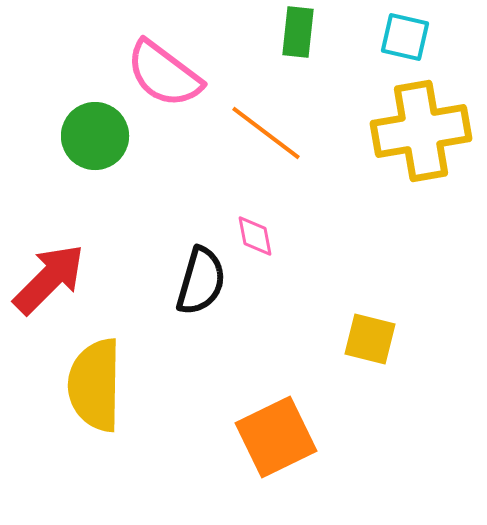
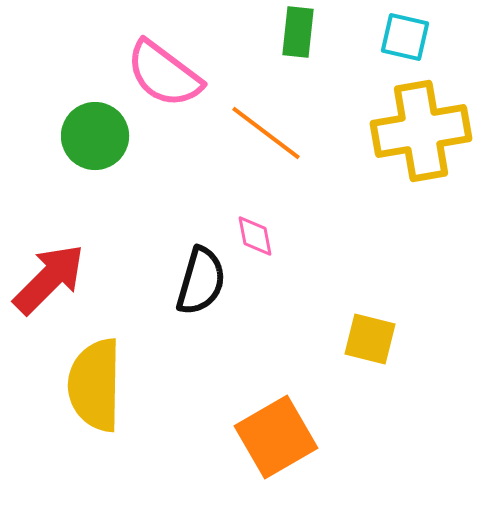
orange square: rotated 4 degrees counterclockwise
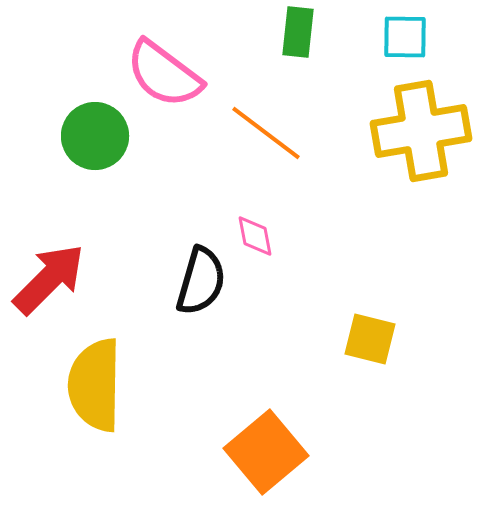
cyan square: rotated 12 degrees counterclockwise
orange square: moved 10 px left, 15 px down; rotated 10 degrees counterclockwise
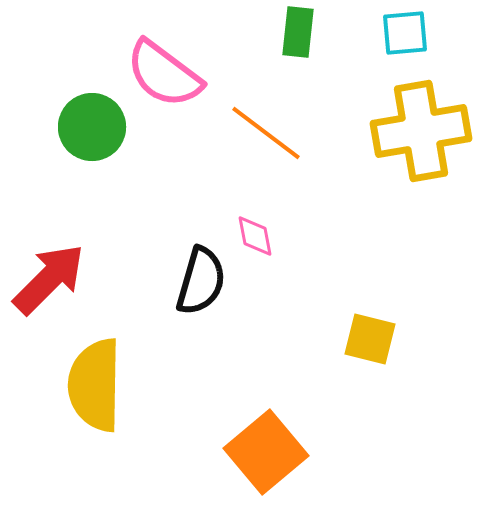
cyan square: moved 4 px up; rotated 6 degrees counterclockwise
green circle: moved 3 px left, 9 px up
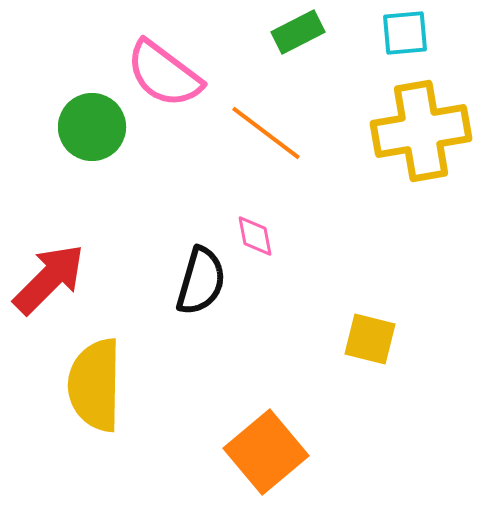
green rectangle: rotated 57 degrees clockwise
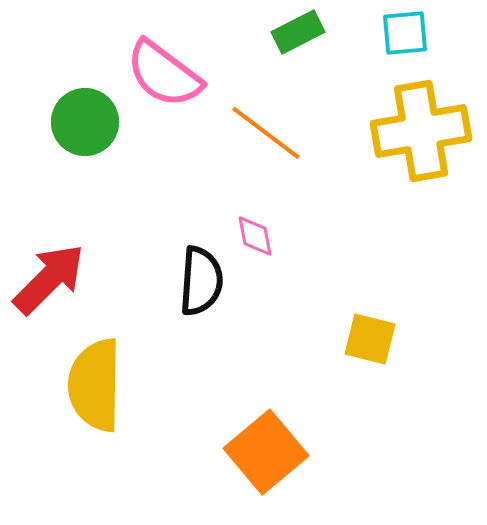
green circle: moved 7 px left, 5 px up
black semicircle: rotated 12 degrees counterclockwise
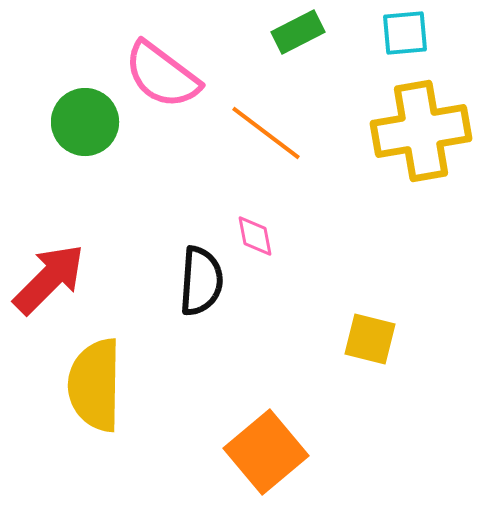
pink semicircle: moved 2 px left, 1 px down
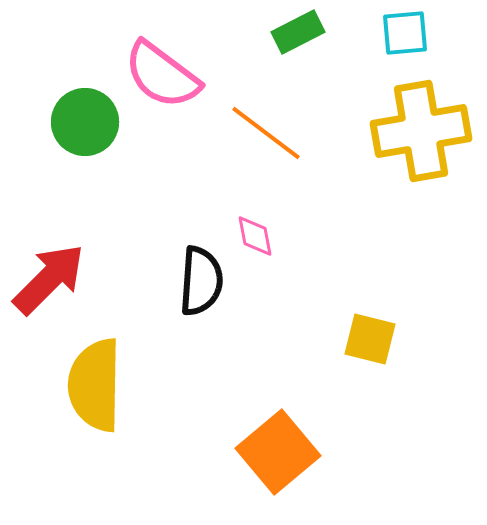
orange square: moved 12 px right
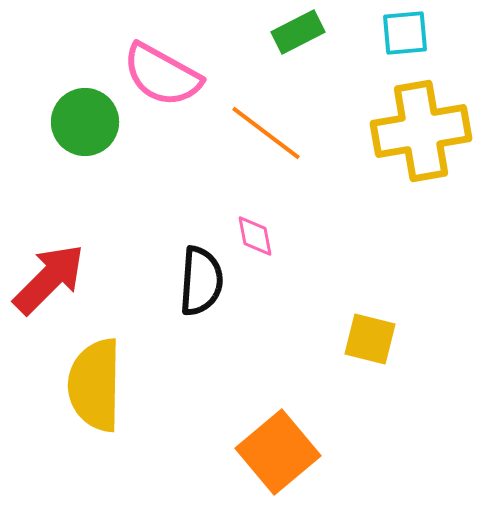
pink semicircle: rotated 8 degrees counterclockwise
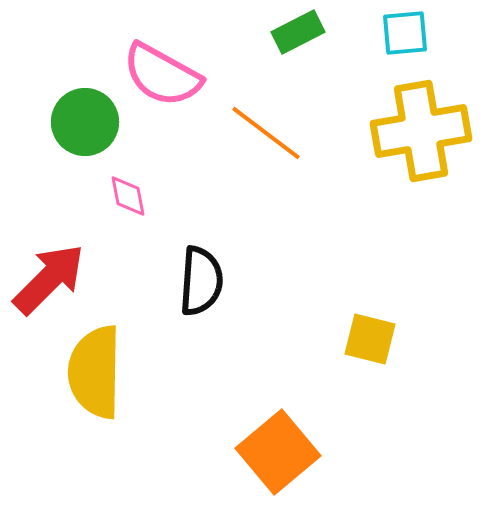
pink diamond: moved 127 px left, 40 px up
yellow semicircle: moved 13 px up
